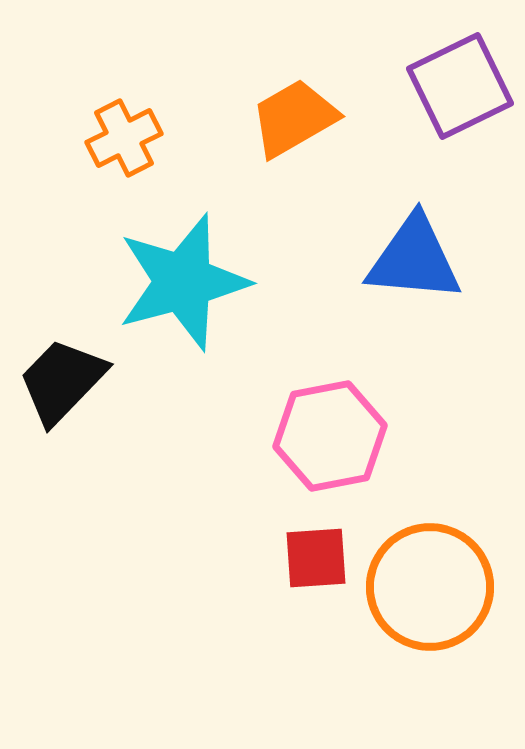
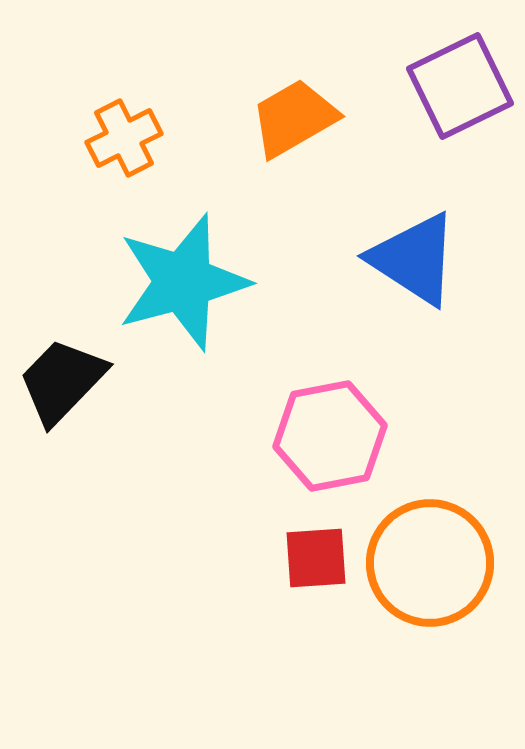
blue triangle: rotated 28 degrees clockwise
orange circle: moved 24 px up
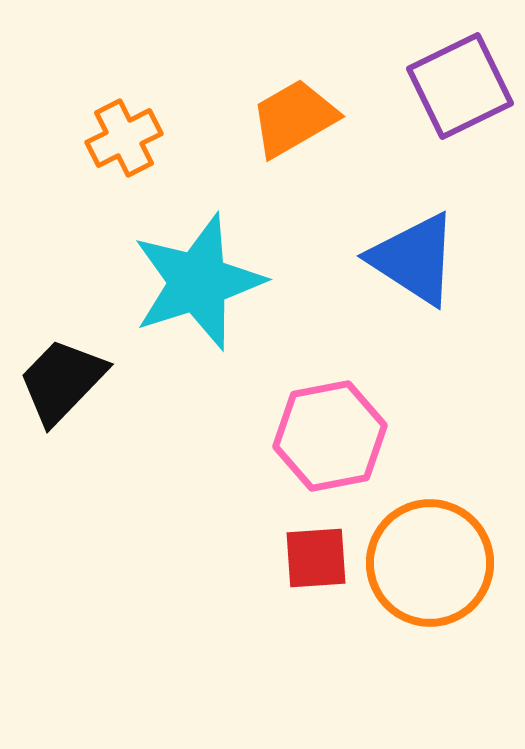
cyan star: moved 15 px right; rotated 3 degrees counterclockwise
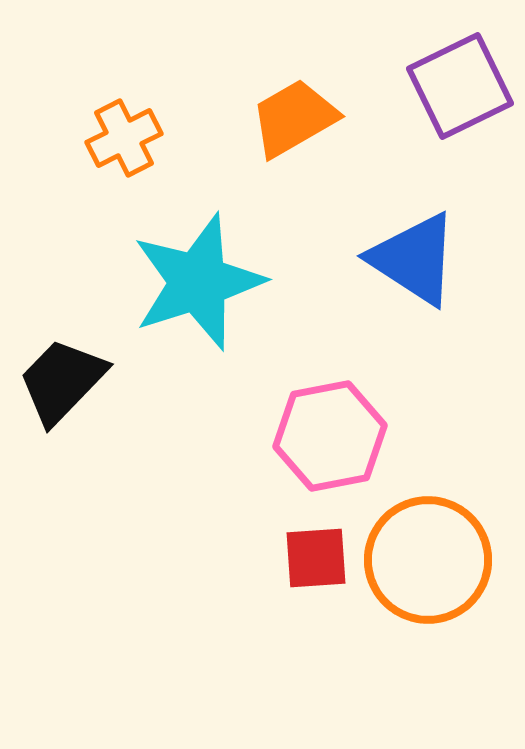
orange circle: moved 2 px left, 3 px up
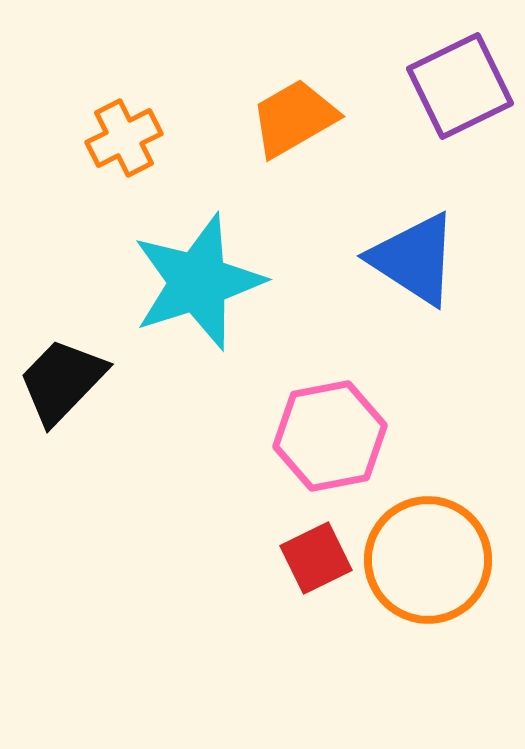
red square: rotated 22 degrees counterclockwise
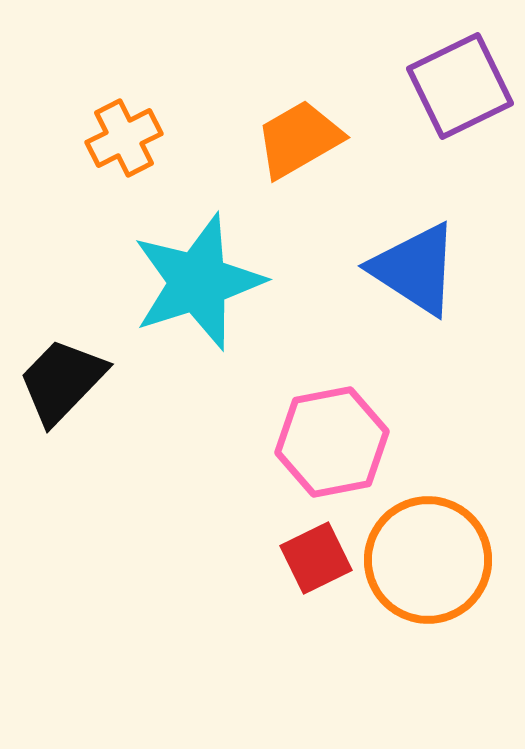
orange trapezoid: moved 5 px right, 21 px down
blue triangle: moved 1 px right, 10 px down
pink hexagon: moved 2 px right, 6 px down
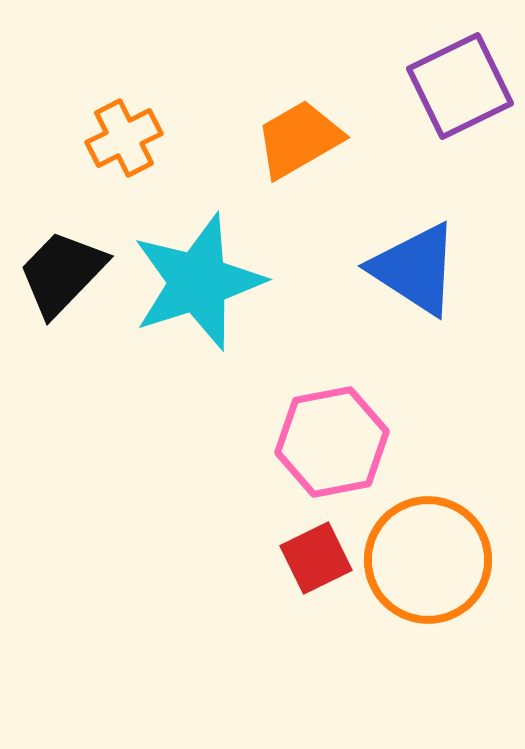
black trapezoid: moved 108 px up
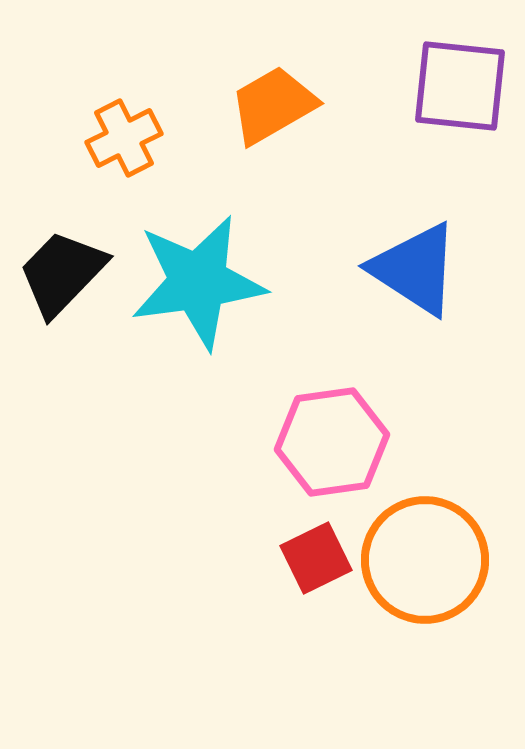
purple square: rotated 32 degrees clockwise
orange trapezoid: moved 26 px left, 34 px up
cyan star: rotated 10 degrees clockwise
pink hexagon: rotated 3 degrees clockwise
orange circle: moved 3 px left
